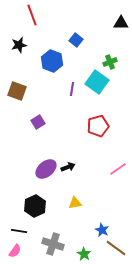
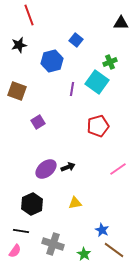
red line: moved 3 px left
blue hexagon: rotated 25 degrees clockwise
black hexagon: moved 3 px left, 2 px up
black line: moved 2 px right
brown line: moved 2 px left, 2 px down
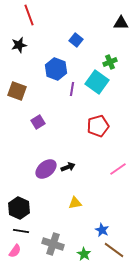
blue hexagon: moved 4 px right, 8 px down; rotated 25 degrees counterclockwise
black hexagon: moved 13 px left, 4 px down; rotated 10 degrees counterclockwise
